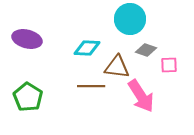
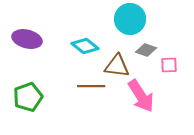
cyan diamond: moved 2 px left, 2 px up; rotated 36 degrees clockwise
brown triangle: moved 1 px up
green pentagon: rotated 20 degrees clockwise
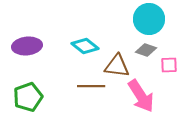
cyan circle: moved 19 px right
purple ellipse: moved 7 px down; rotated 20 degrees counterclockwise
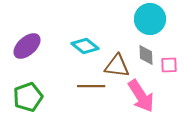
cyan circle: moved 1 px right
purple ellipse: rotated 36 degrees counterclockwise
gray diamond: moved 5 px down; rotated 70 degrees clockwise
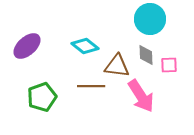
green pentagon: moved 14 px right
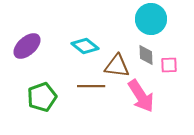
cyan circle: moved 1 px right
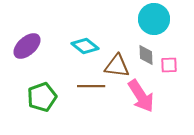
cyan circle: moved 3 px right
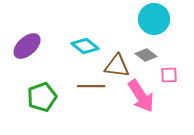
gray diamond: rotated 50 degrees counterclockwise
pink square: moved 10 px down
